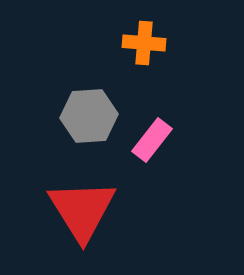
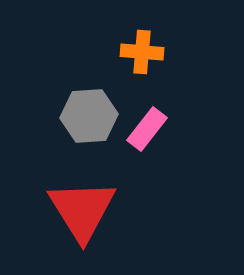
orange cross: moved 2 px left, 9 px down
pink rectangle: moved 5 px left, 11 px up
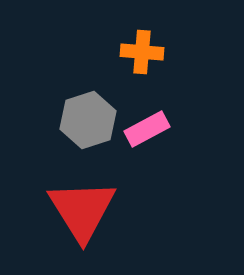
gray hexagon: moved 1 px left, 4 px down; rotated 14 degrees counterclockwise
pink rectangle: rotated 24 degrees clockwise
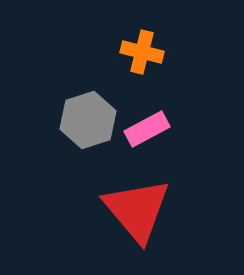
orange cross: rotated 9 degrees clockwise
red triangle: moved 55 px right; rotated 8 degrees counterclockwise
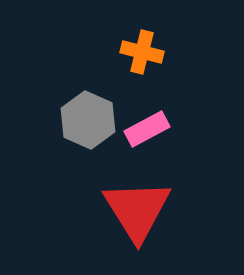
gray hexagon: rotated 18 degrees counterclockwise
red triangle: rotated 8 degrees clockwise
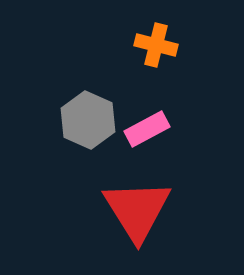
orange cross: moved 14 px right, 7 px up
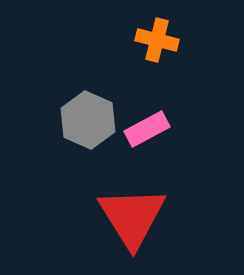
orange cross: moved 1 px right, 5 px up
red triangle: moved 5 px left, 7 px down
